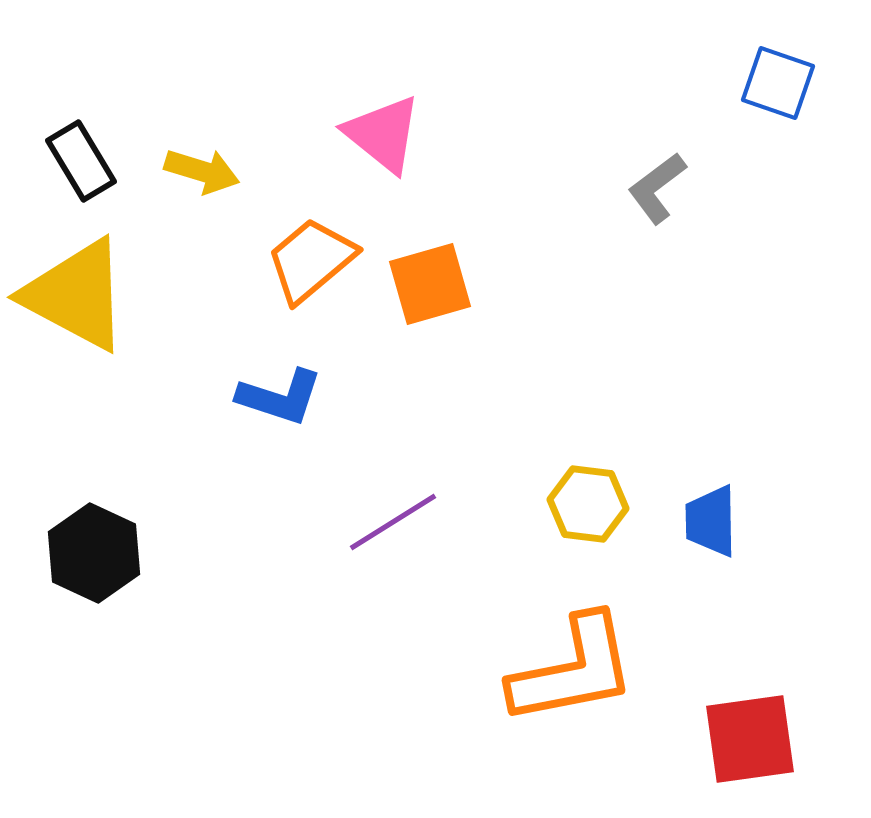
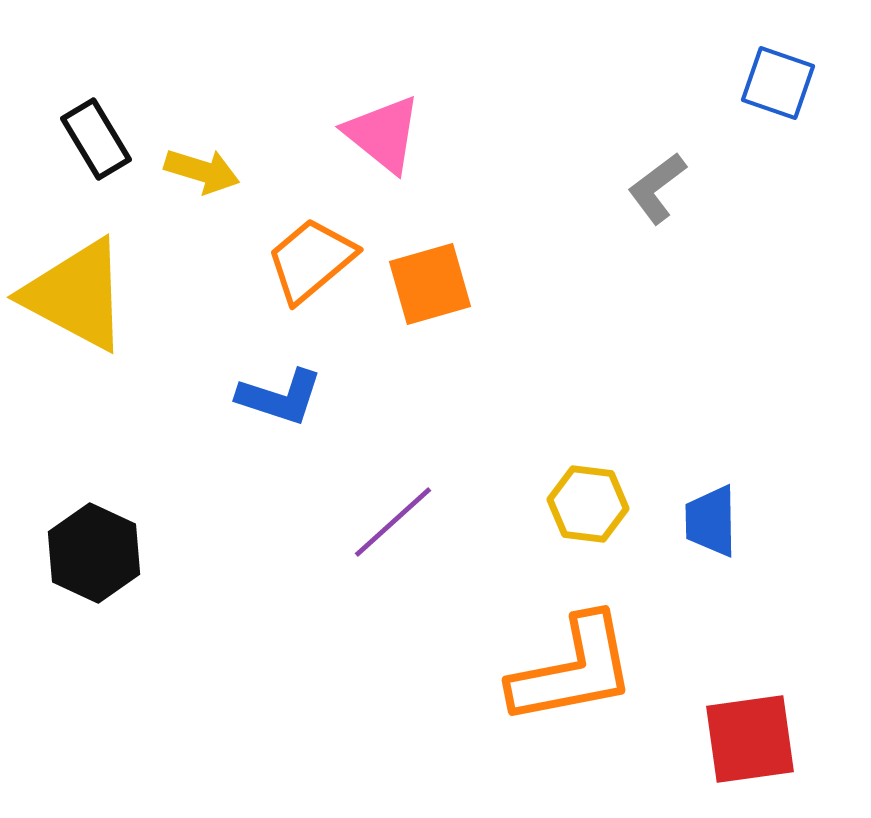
black rectangle: moved 15 px right, 22 px up
purple line: rotated 10 degrees counterclockwise
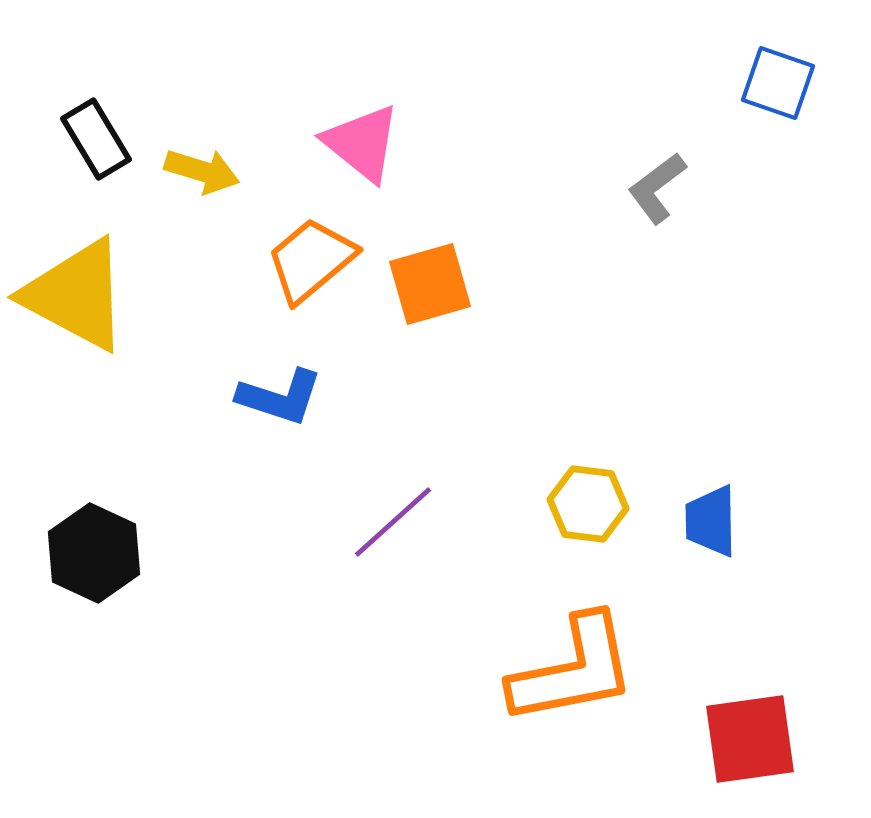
pink triangle: moved 21 px left, 9 px down
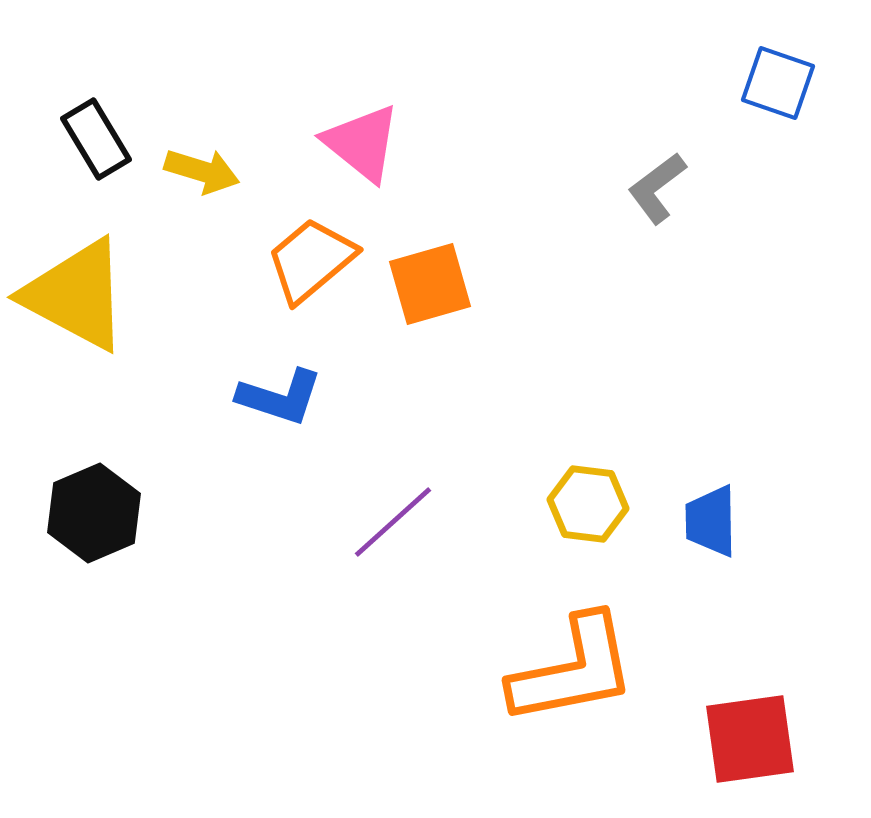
black hexagon: moved 40 px up; rotated 12 degrees clockwise
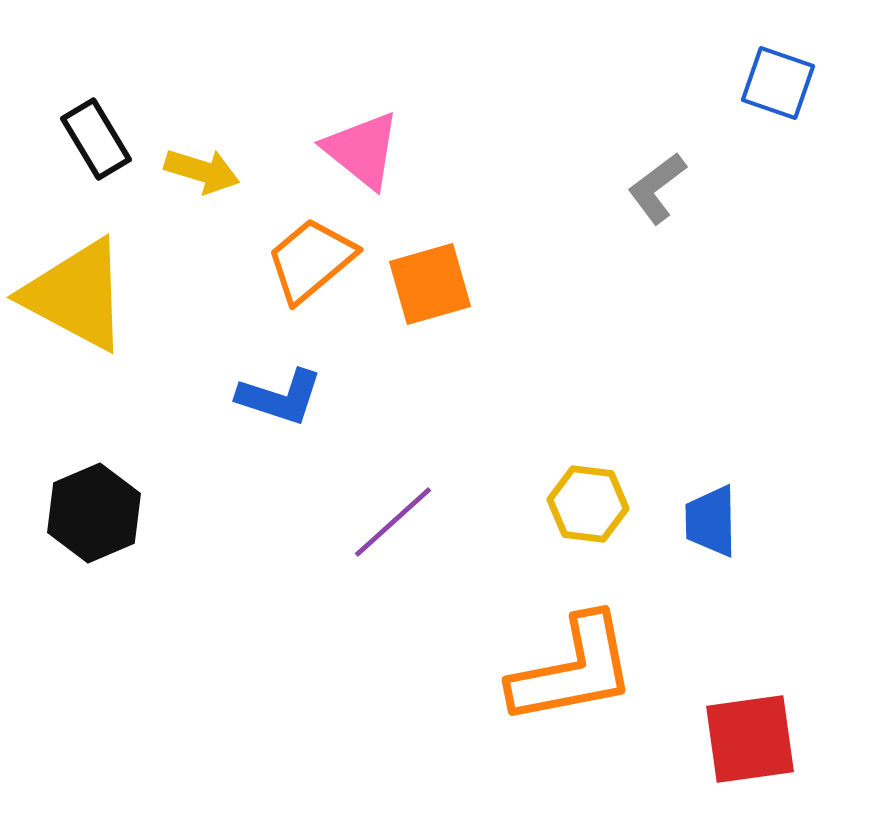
pink triangle: moved 7 px down
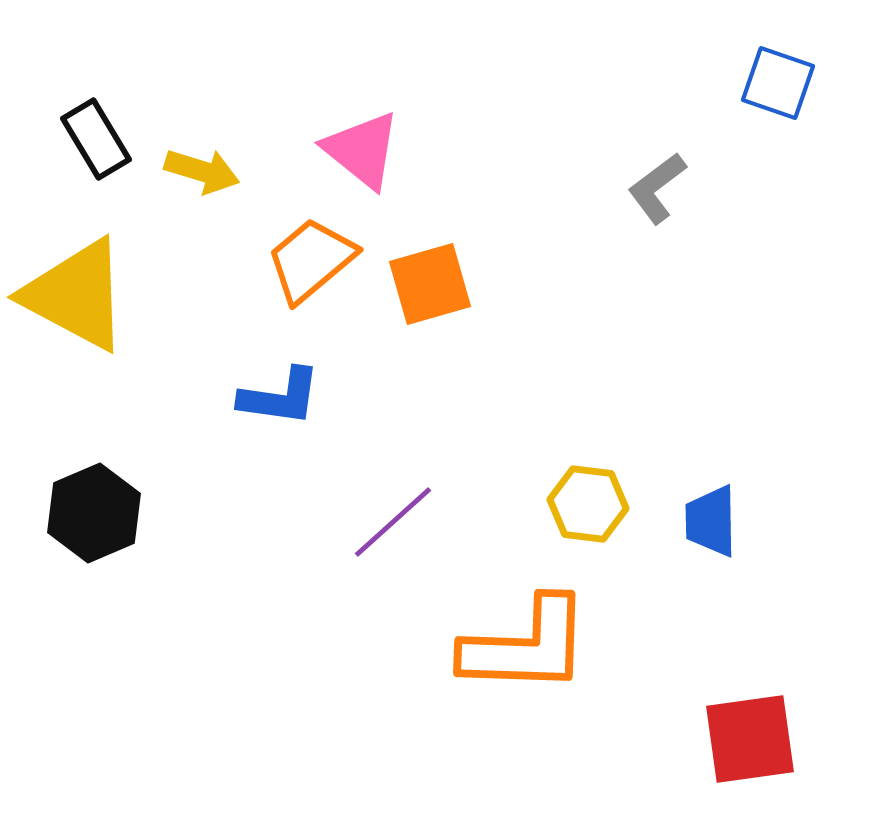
blue L-shape: rotated 10 degrees counterclockwise
orange L-shape: moved 47 px left, 24 px up; rotated 13 degrees clockwise
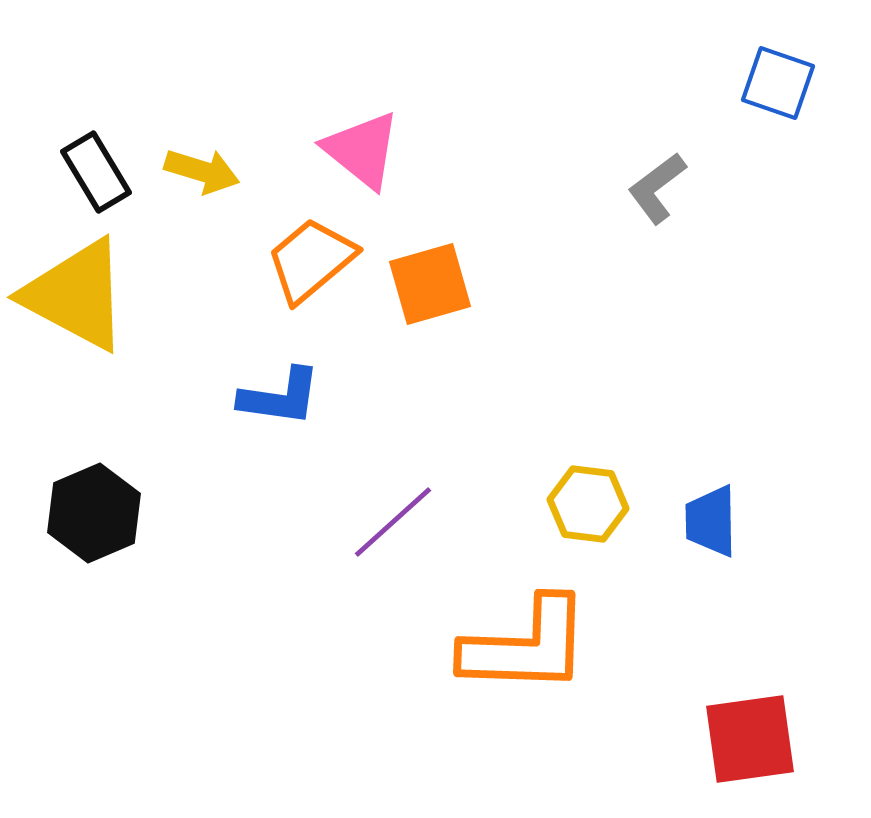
black rectangle: moved 33 px down
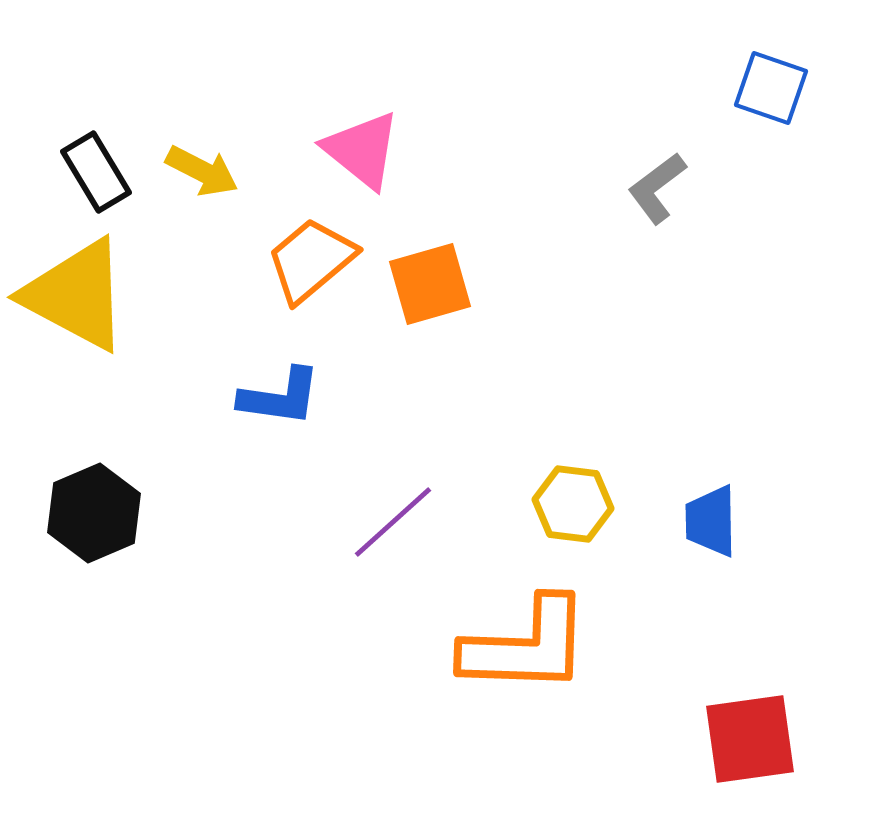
blue square: moved 7 px left, 5 px down
yellow arrow: rotated 10 degrees clockwise
yellow hexagon: moved 15 px left
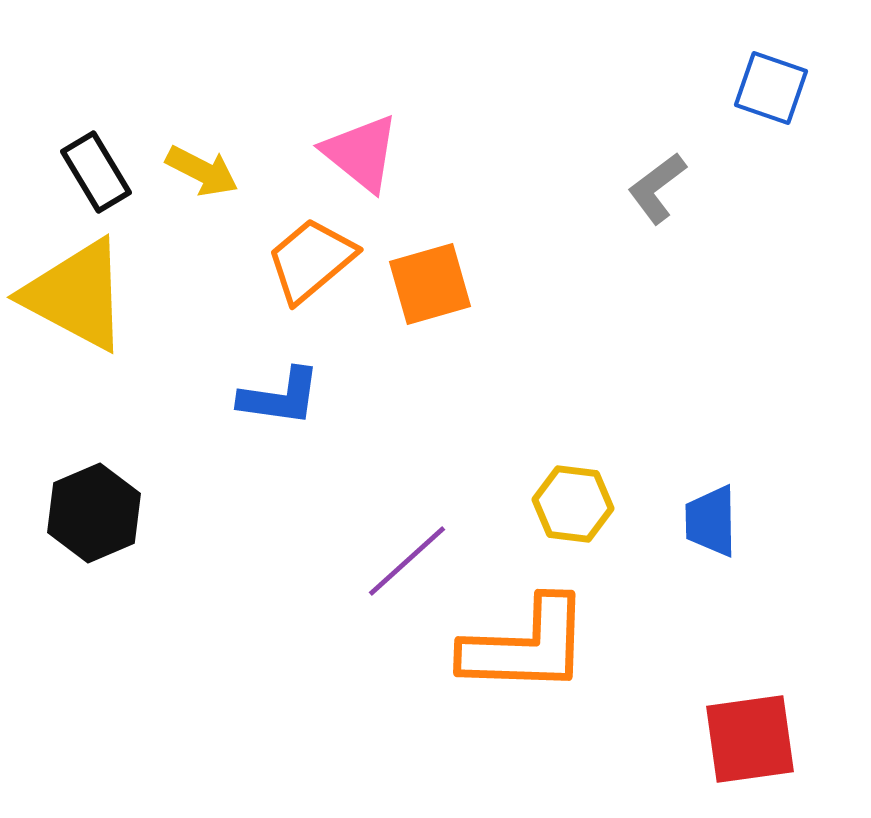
pink triangle: moved 1 px left, 3 px down
purple line: moved 14 px right, 39 px down
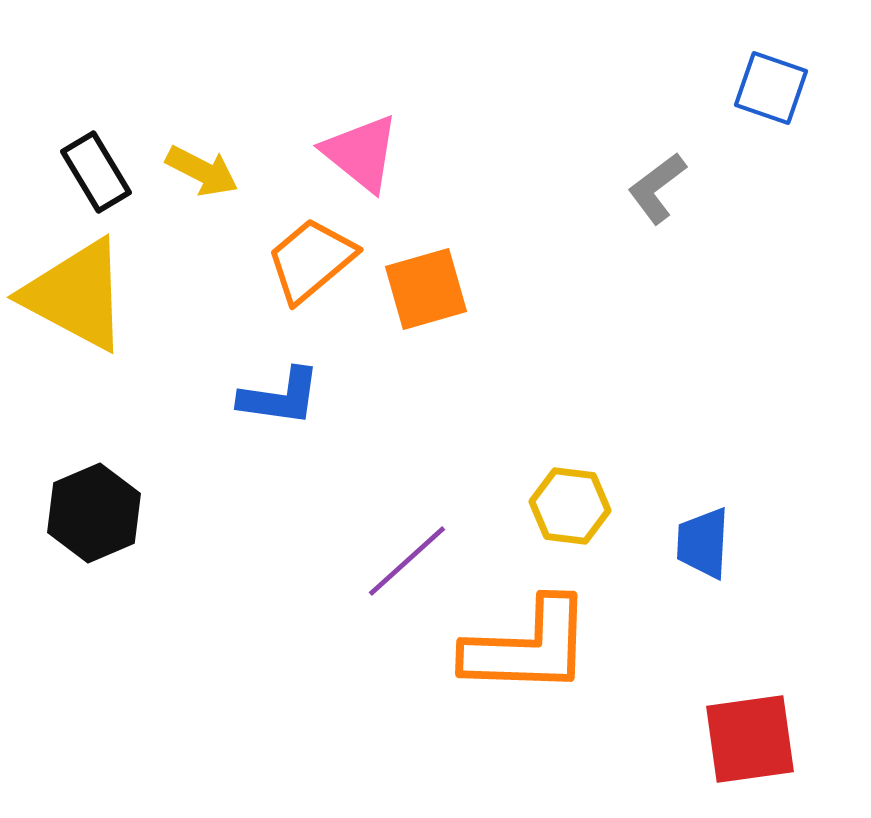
orange square: moved 4 px left, 5 px down
yellow hexagon: moved 3 px left, 2 px down
blue trapezoid: moved 8 px left, 22 px down; rotated 4 degrees clockwise
orange L-shape: moved 2 px right, 1 px down
